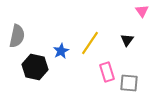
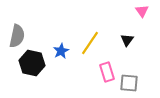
black hexagon: moved 3 px left, 4 px up
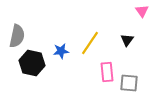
blue star: rotated 21 degrees clockwise
pink rectangle: rotated 12 degrees clockwise
